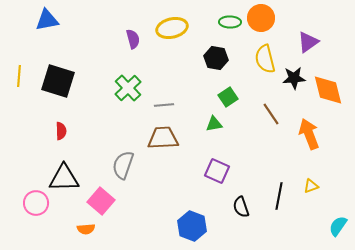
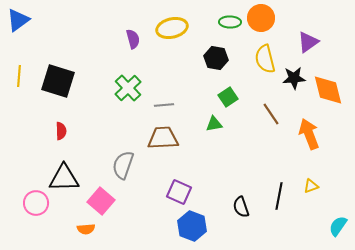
blue triangle: moved 29 px left; rotated 25 degrees counterclockwise
purple square: moved 38 px left, 21 px down
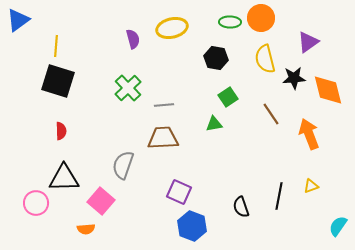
yellow line: moved 37 px right, 30 px up
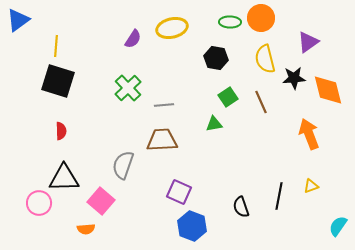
purple semicircle: rotated 48 degrees clockwise
brown line: moved 10 px left, 12 px up; rotated 10 degrees clockwise
brown trapezoid: moved 1 px left, 2 px down
pink circle: moved 3 px right
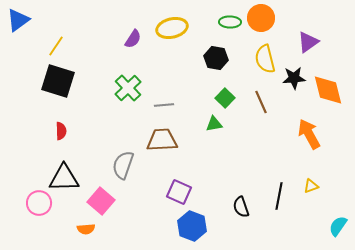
yellow line: rotated 30 degrees clockwise
green square: moved 3 px left, 1 px down; rotated 12 degrees counterclockwise
orange arrow: rotated 8 degrees counterclockwise
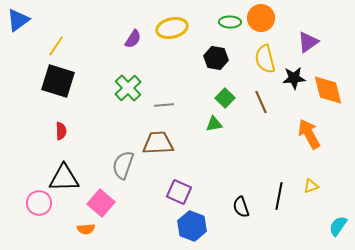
brown trapezoid: moved 4 px left, 3 px down
pink square: moved 2 px down
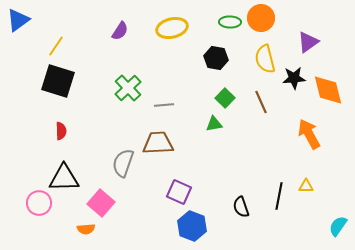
purple semicircle: moved 13 px left, 8 px up
gray semicircle: moved 2 px up
yellow triangle: moved 5 px left; rotated 21 degrees clockwise
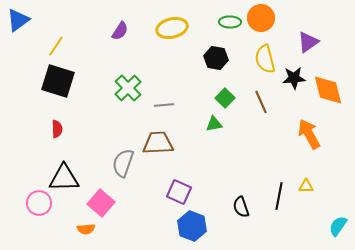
red semicircle: moved 4 px left, 2 px up
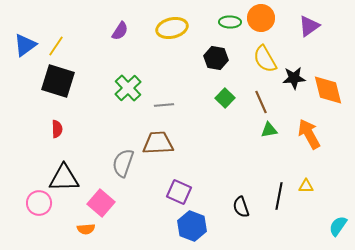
blue triangle: moved 7 px right, 25 px down
purple triangle: moved 1 px right, 16 px up
yellow semicircle: rotated 16 degrees counterclockwise
green triangle: moved 55 px right, 6 px down
